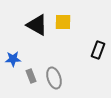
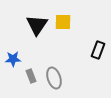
black triangle: rotated 35 degrees clockwise
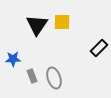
yellow square: moved 1 px left
black rectangle: moved 1 px right, 2 px up; rotated 24 degrees clockwise
gray rectangle: moved 1 px right
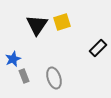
yellow square: rotated 18 degrees counterclockwise
black rectangle: moved 1 px left
blue star: rotated 21 degrees counterclockwise
gray rectangle: moved 8 px left
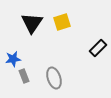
black triangle: moved 5 px left, 2 px up
blue star: rotated 14 degrees clockwise
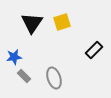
black rectangle: moved 4 px left, 2 px down
blue star: moved 1 px right, 2 px up
gray rectangle: rotated 24 degrees counterclockwise
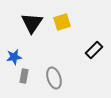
gray rectangle: rotated 56 degrees clockwise
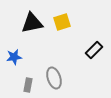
black triangle: rotated 45 degrees clockwise
gray rectangle: moved 4 px right, 9 px down
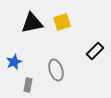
black rectangle: moved 1 px right, 1 px down
blue star: moved 5 px down; rotated 14 degrees counterclockwise
gray ellipse: moved 2 px right, 8 px up
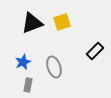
black triangle: rotated 10 degrees counterclockwise
blue star: moved 9 px right
gray ellipse: moved 2 px left, 3 px up
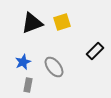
gray ellipse: rotated 20 degrees counterclockwise
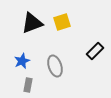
blue star: moved 1 px left, 1 px up
gray ellipse: moved 1 px right, 1 px up; rotated 20 degrees clockwise
